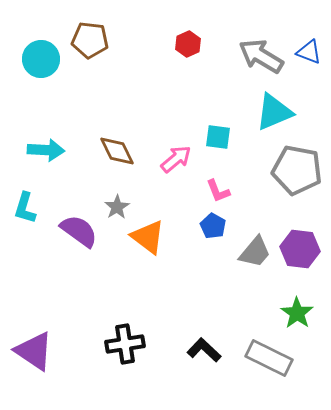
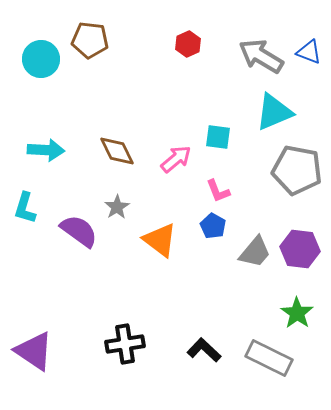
orange triangle: moved 12 px right, 3 px down
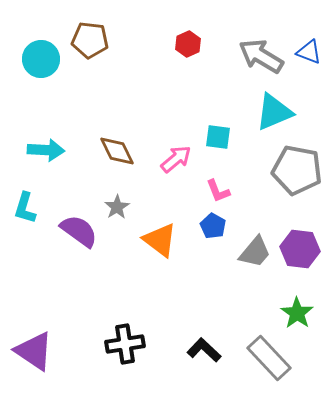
gray rectangle: rotated 21 degrees clockwise
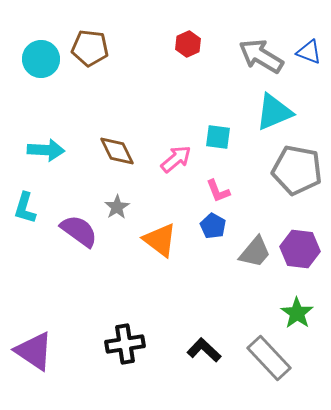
brown pentagon: moved 8 px down
